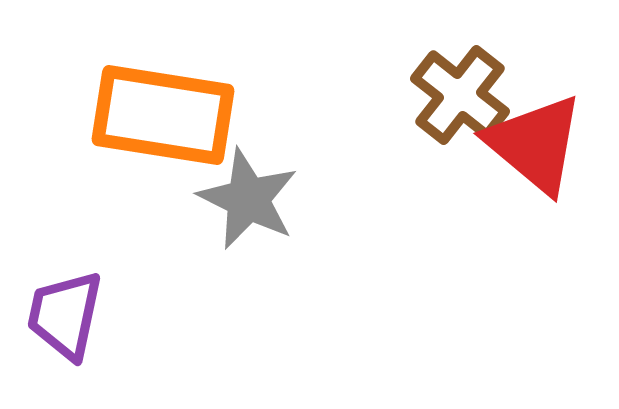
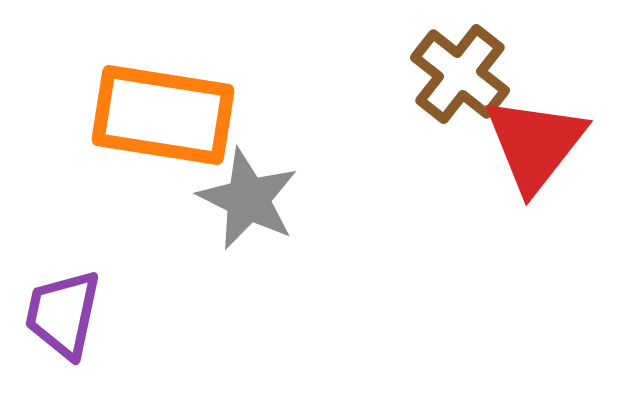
brown cross: moved 21 px up
red triangle: rotated 28 degrees clockwise
purple trapezoid: moved 2 px left, 1 px up
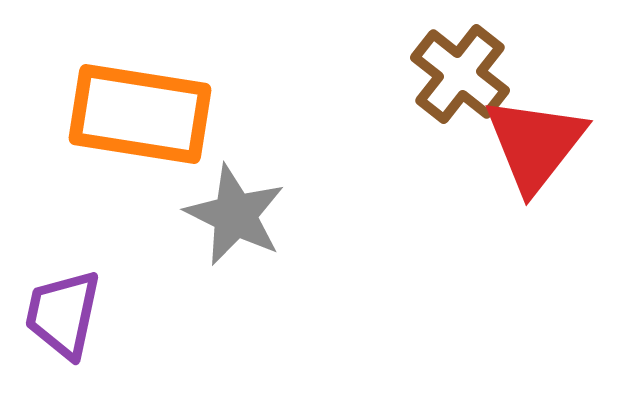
orange rectangle: moved 23 px left, 1 px up
gray star: moved 13 px left, 16 px down
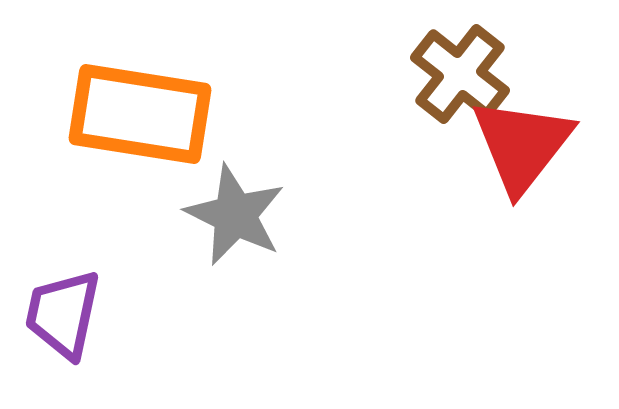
red triangle: moved 13 px left, 1 px down
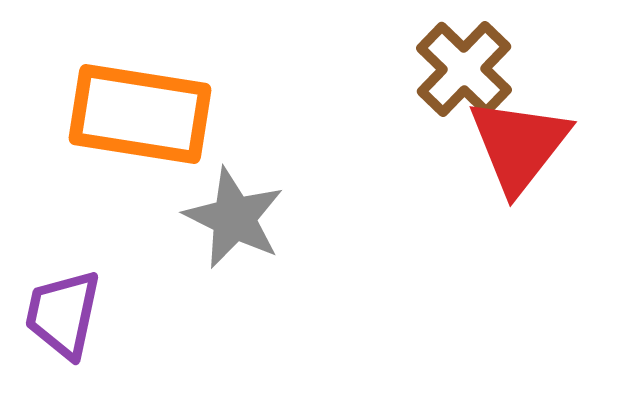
brown cross: moved 4 px right, 5 px up; rotated 6 degrees clockwise
red triangle: moved 3 px left
gray star: moved 1 px left, 3 px down
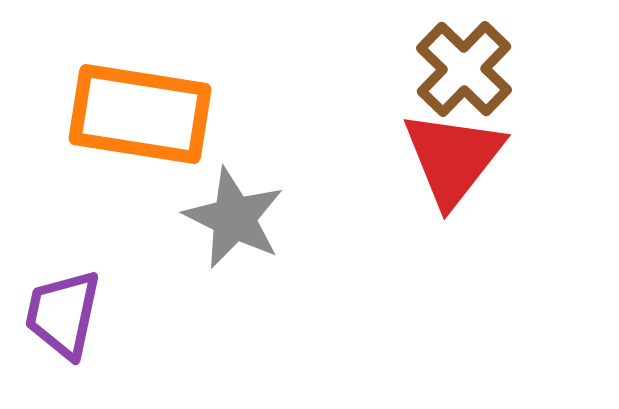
red triangle: moved 66 px left, 13 px down
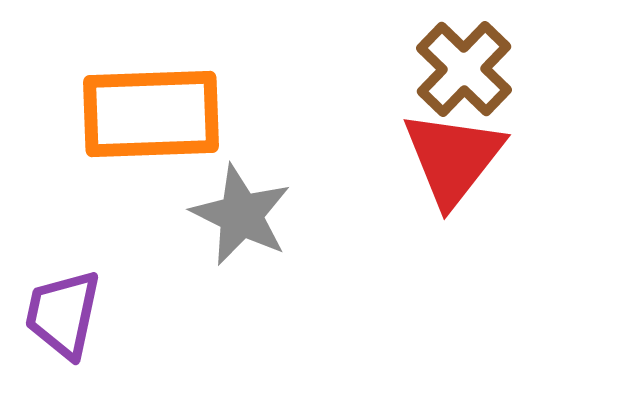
orange rectangle: moved 11 px right; rotated 11 degrees counterclockwise
gray star: moved 7 px right, 3 px up
